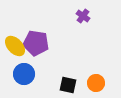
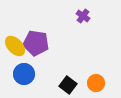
black square: rotated 24 degrees clockwise
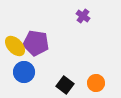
blue circle: moved 2 px up
black square: moved 3 px left
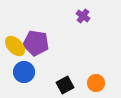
black square: rotated 24 degrees clockwise
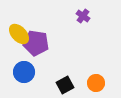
yellow ellipse: moved 4 px right, 12 px up
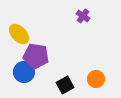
purple pentagon: moved 13 px down
orange circle: moved 4 px up
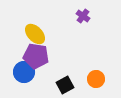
yellow ellipse: moved 16 px right
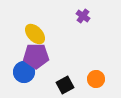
purple pentagon: rotated 10 degrees counterclockwise
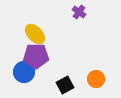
purple cross: moved 4 px left, 4 px up
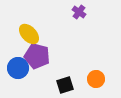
yellow ellipse: moved 6 px left
purple pentagon: moved 1 px right; rotated 15 degrees clockwise
blue circle: moved 6 px left, 4 px up
black square: rotated 12 degrees clockwise
